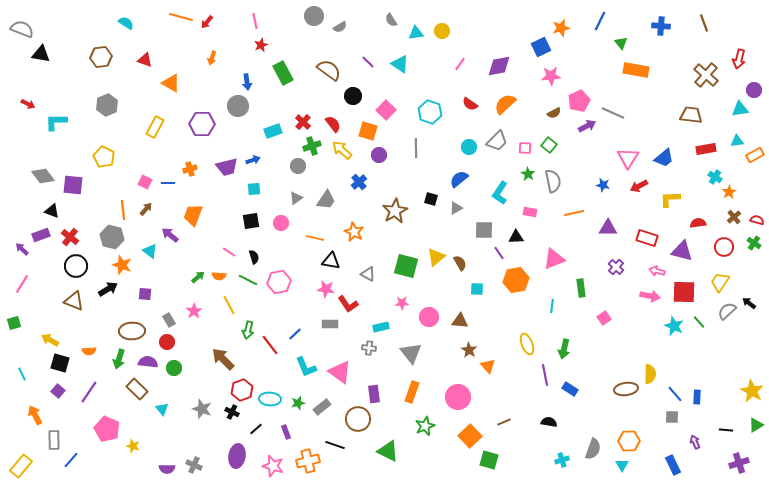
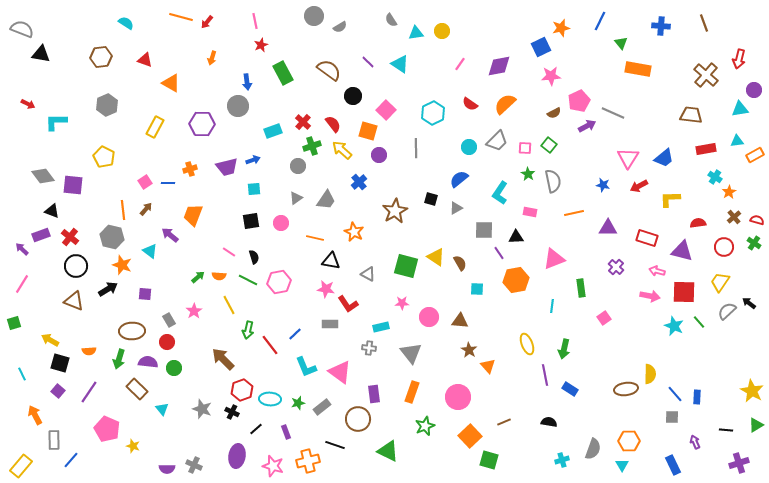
orange rectangle at (636, 70): moved 2 px right, 1 px up
cyan hexagon at (430, 112): moved 3 px right, 1 px down; rotated 15 degrees clockwise
pink square at (145, 182): rotated 32 degrees clockwise
yellow triangle at (436, 257): rotated 48 degrees counterclockwise
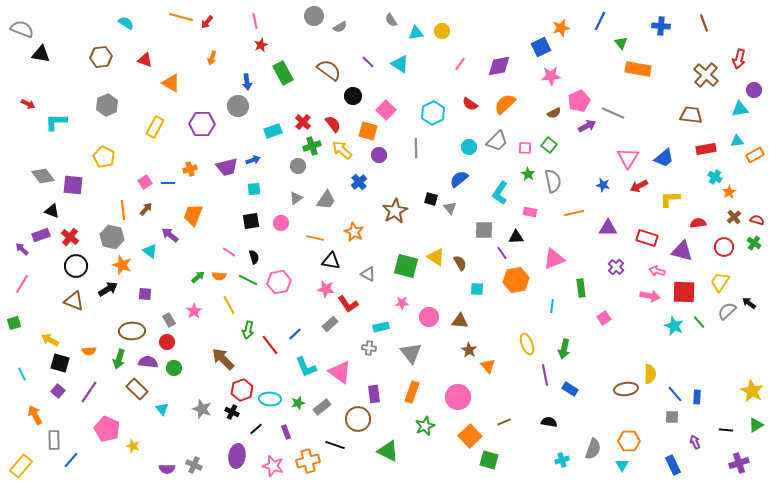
gray triangle at (456, 208): moved 6 px left; rotated 40 degrees counterclockwise
purple line at (499, 253): moved 3 px right
gray rectangle at (330, 324): rotated 42 degrees counterclockwise
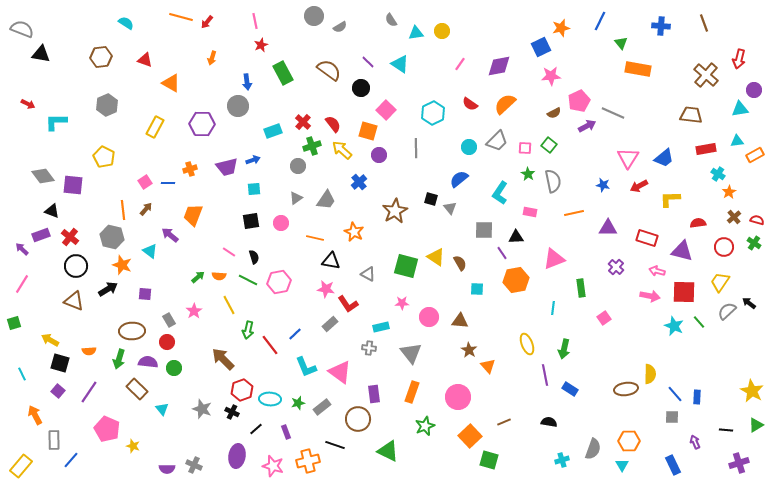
black circle at (353, 96): moved 8 px right, 8 px up
cyan cross at (715, 177): moved 3 px right, 3 px up
cyan line at (552, 306): moved 1 px right, 2 px down
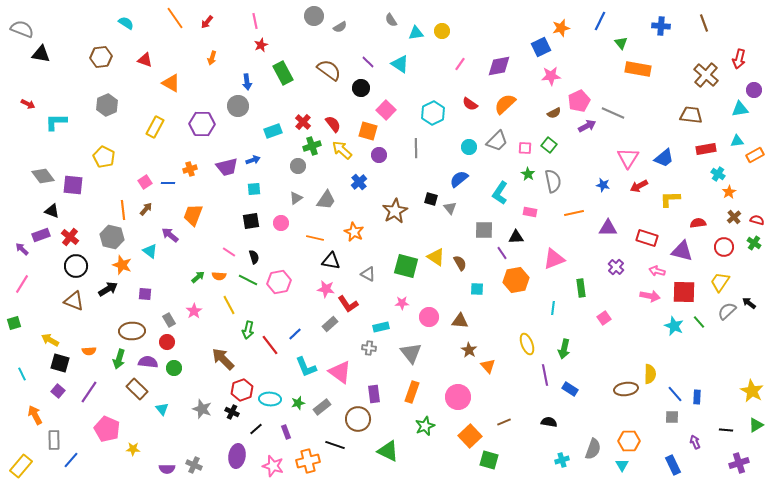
orange line at (181, 17): moved 6 px left, 1 px down; rotated 40 degrees clockwise
yellow star at (133, 446): moved 3 px down; rotated 16 degrees counterclockwise
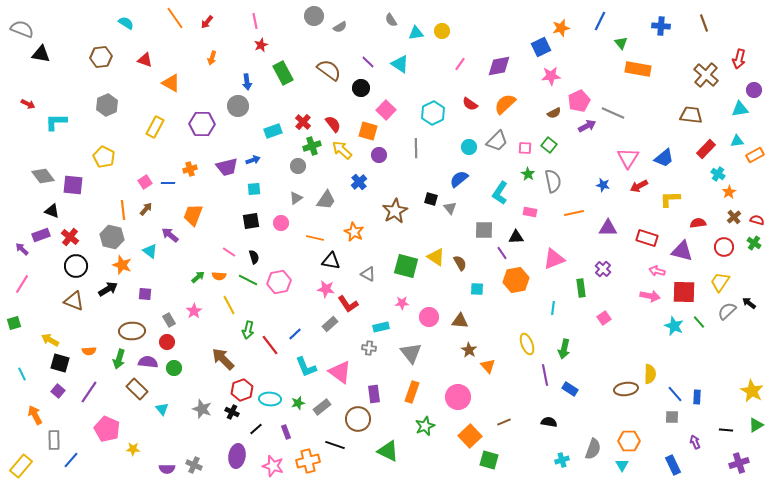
red rectangle at (706, 149): rotated 36 degrees counterclockwise
purple cross at (616, 267): moved 13 px left, 2 px down
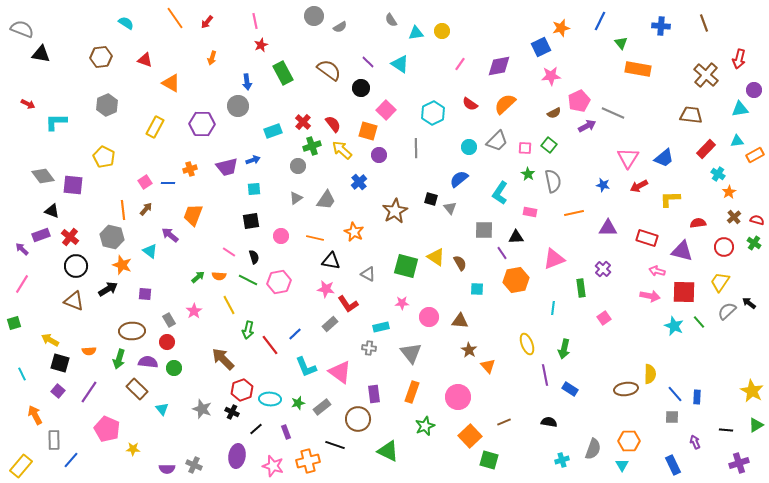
pink circle at (281, 223): moved 13 px down
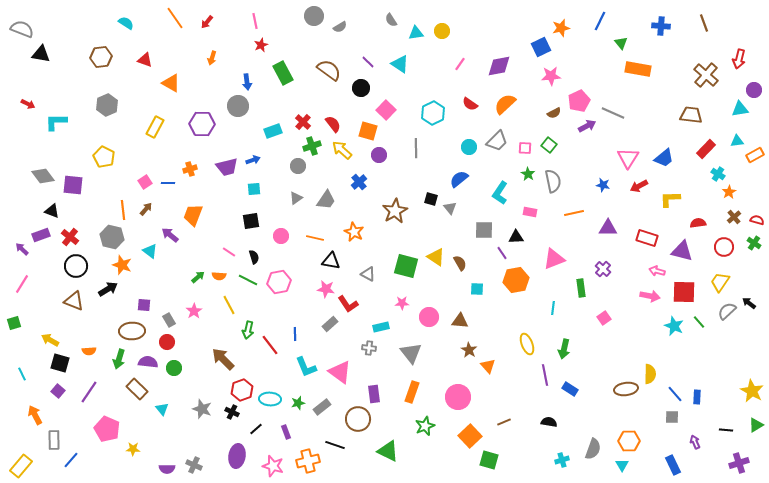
purple square at (145, 294): moved 1 px left, 11 px down
blue line at (295, 334): rotated 48 degrees counterclockwise
